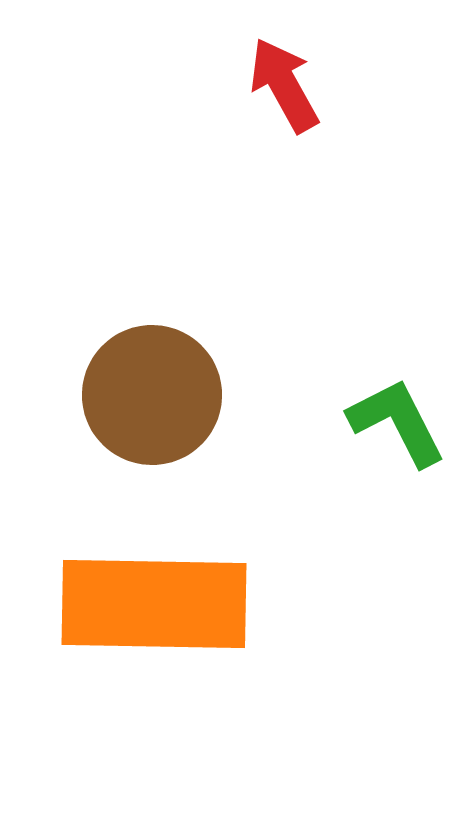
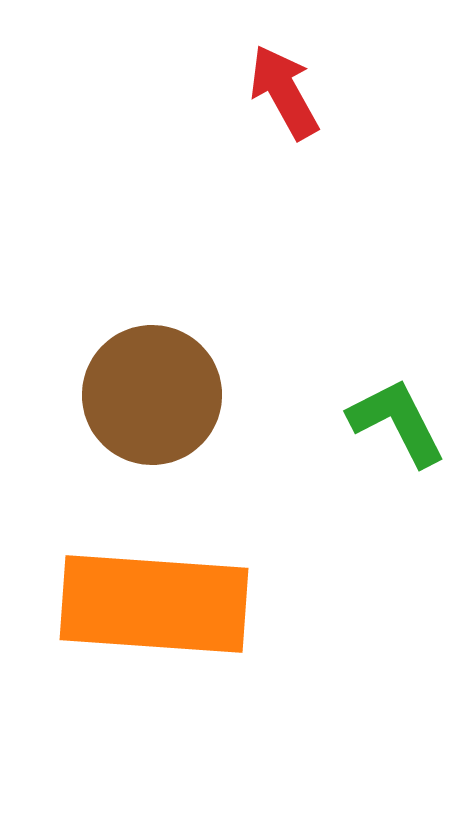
red arrow: moved 7 px down
orange rectangle: rotated 3 degrees clockwise
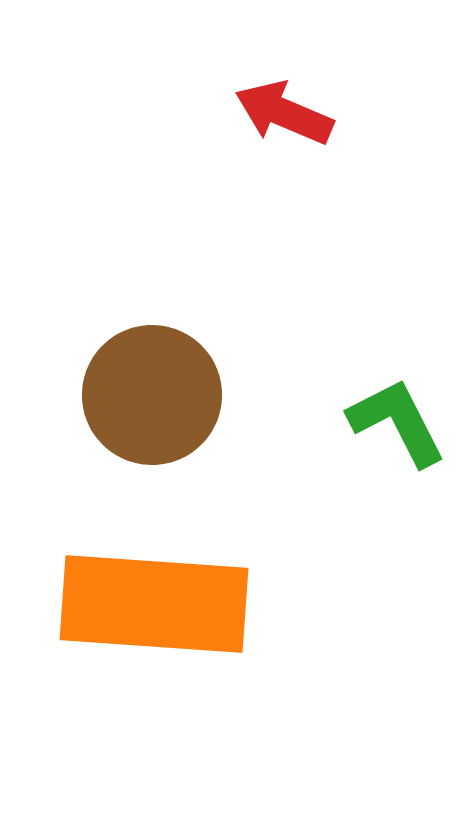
red arrow: moved 21 px down; rotated 38 degrees counterclockwise
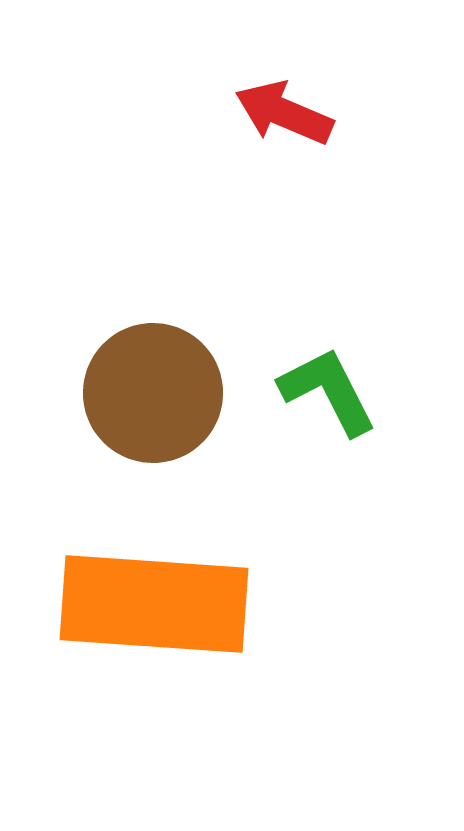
brown circle: moved 1 px right, 2 px up
green L-shape: moved 69 px left, 31 px up
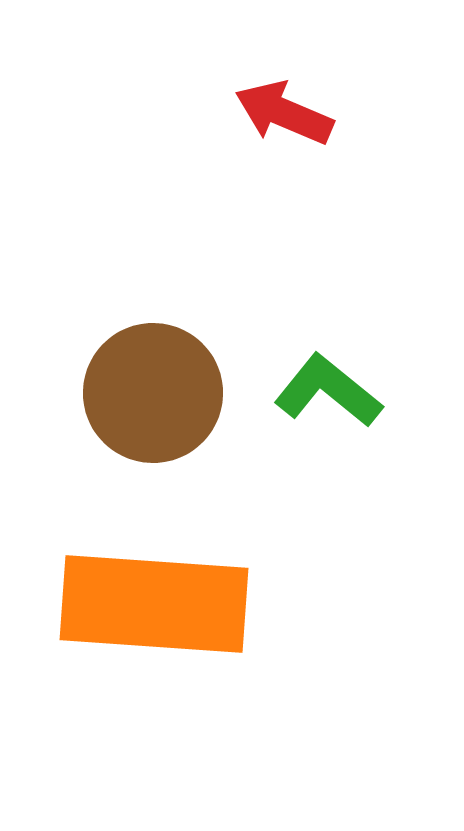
green L-shape: rotated 24 degrees counterclockwise
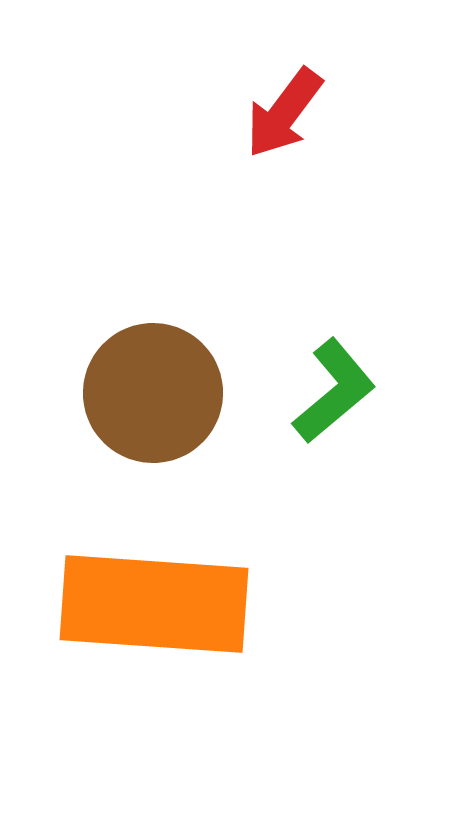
red arrow: rotated 76 degrees counterclockwise
green L-shape: moved 6 px right; rotated 101 degrees clockwise
